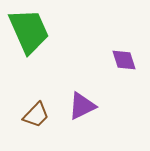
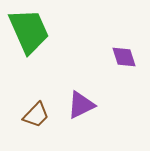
purple diamond: moved 3 px up
purple triangle: moved 1 px left, 1 px up
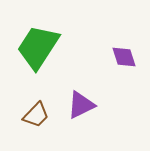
green trapezoid: moved 9 px right, 16 px down; rotated 123 degrees counterclockwise
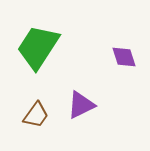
brown trapezoid: rotated 8 degrees counterclockwise
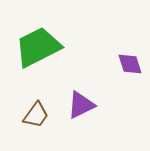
green trapezoid: rotated 30 degrees clockwise
purple diamond: moved 6 px right, 7 px down
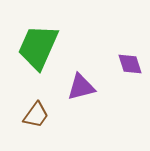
green trapezoid: rotated 39 degrees counterclockwise
purple triangle: moved 18 px up; rotated 12 degrees clockwise
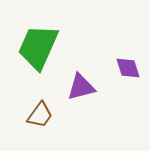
purple diamond: moved 2 px left, 4 px down
brown trapezoid: moved 4 px right
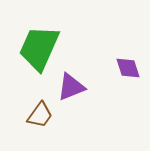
green trapezoid: moved 1 px right, 1 px down
purple triangle: moved 10 px left; rotated 8 degrees counterclockwise
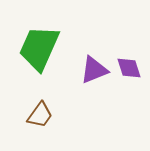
purple diamond: moved 1 px right
purple triangle: moved 23 px right, 17 px up
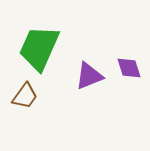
purple triangle: moved 5 px left, 6 px down
brown trapezoid: moved 15 px left, 19 px up
